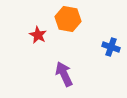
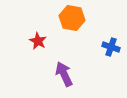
orange hexagon: moved 4 px right, 1 px up
red star: moved 6 px down
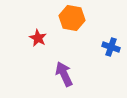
red star: moved 3 px up
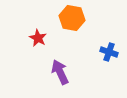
blue cross: moved 2 px left, 5 px down
purple arrow: moved 4 px left, 2 px up
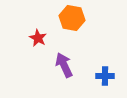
blue cross: moved 4 px left, 24 px down; rotated 18 degrees counterclockwise
purple arrow: moved 4 px right, 7 px up
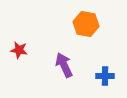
orange hexagon: moved 14 px right, 6 px down
red star: moved 19 px left, 12 px down; rotated 18 degrees counterclockwise
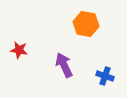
blue cross: rotated 18 degrees clockwise
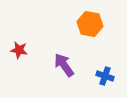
orange hexagon: moved 4 px right
purple arrow: rotated 10 degrees counterclockwise
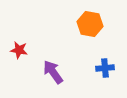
purple arrow: moved 11 px left, 7 px down
blue cross: moved 8 px up; rotated 24 degrees counterclockwise
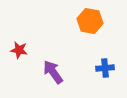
orange hexagon: moved 3 px up
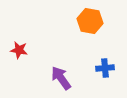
purple arrow: moved 8 px right, 6 px down
